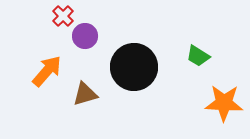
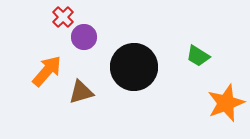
red cross: moved 1 px down
purple circle: moved 1 px left, 1 px down
brown triangle: moved 4 px left, 2 px up
orange star: moved 2 px right; rotated 24 degrees counterclockwise
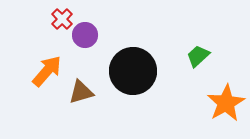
red cross: moved 1 px left, 2 px down
purple circle: moved 1 px right, 2 px up
green trapezoid: rotated 105 degrees clockwise
black circle: moved 1 px left, 4 px down
orange star: rotated 9 degrees counterclockwise
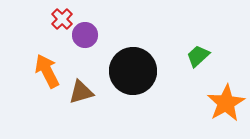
orange arrow: rotated 68 degrees counterclockwise
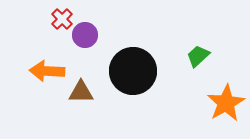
orange arrow: rotated 60 degrees counterclockwise
brown triangle: rotated 16 degrees clockwise
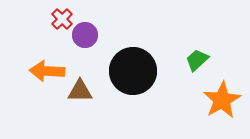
green trapezoid: moved 1 px left, 4 px down
brown triangle: moved 1 px left, 1 px up
orange star: moved 4 px left, 3 px up
